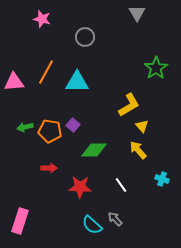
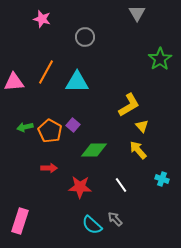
green star: moved 4 px right, 9 px up
orange pentagon: rotated 20 degrees clockwise
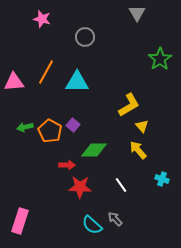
red arrow: moved 18 px right, 3 px up
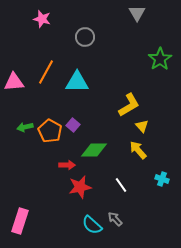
red star: rotated 15 degrees counterclockwise
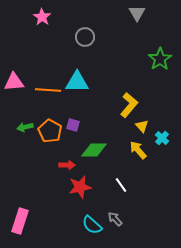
pink star: moved 2 px up; rotated 18 degrees clockwise
orange line: moved 2 px right, 18 px down; rotated 65 degrees clockwise
yellow L-shape: rotated 20 degrees counterclockwise
purple square: rotated 24 degrees counterclockwise
cyan cross: moved 41 px up; rotated 24 degrees clockwise
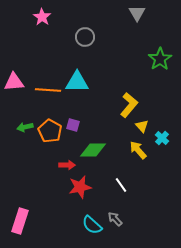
green diamond: moved 1 px left
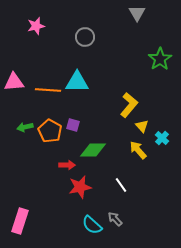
pink star: moved 6 px left, 9 px down; rotated 24 degrees clockwise
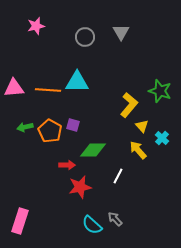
gray triangle: moved 16 px left, 19 px down
green star: moved 32 px down; rotated 20 degrees counterclockwise
pink triangle: moved 6 px down
white line: moved 3 px left, 9 px up; rotated 63 degrees clockwise
